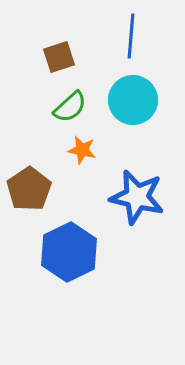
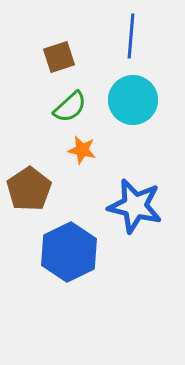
blue star: moved 2 px left, 9 px down
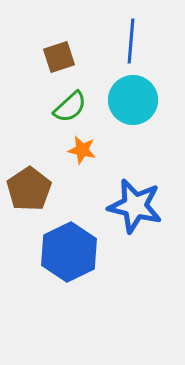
blue line: moved 5 px down
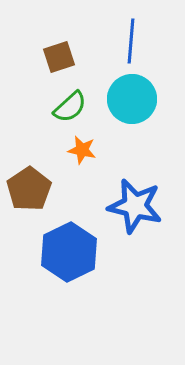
cyan circle: moved 1 px left, 1 px up
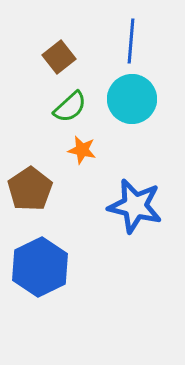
brown square: rotated 20 degrees counterclockwise
brown pentagon: moved 1 px right
blue hexagon: moved 29 px left, 15 px down
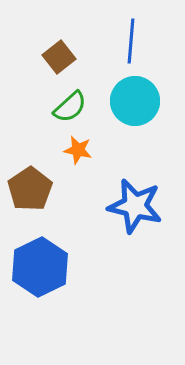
cyan circle: moved 3 px right, 2 px down
orange star: moved 4 px left
